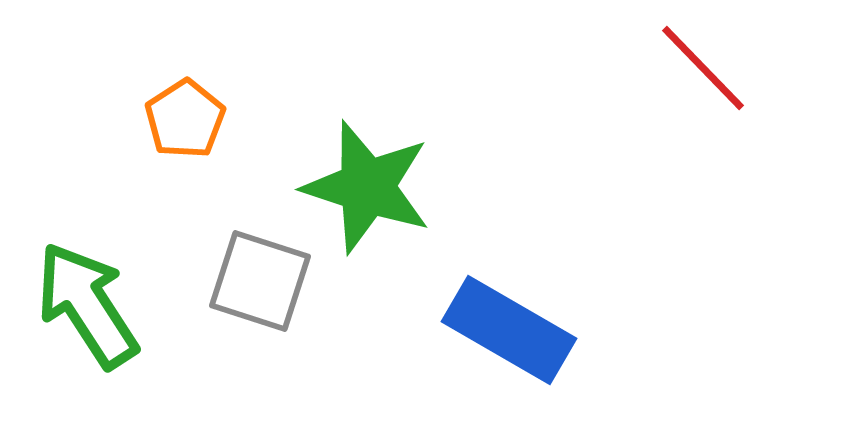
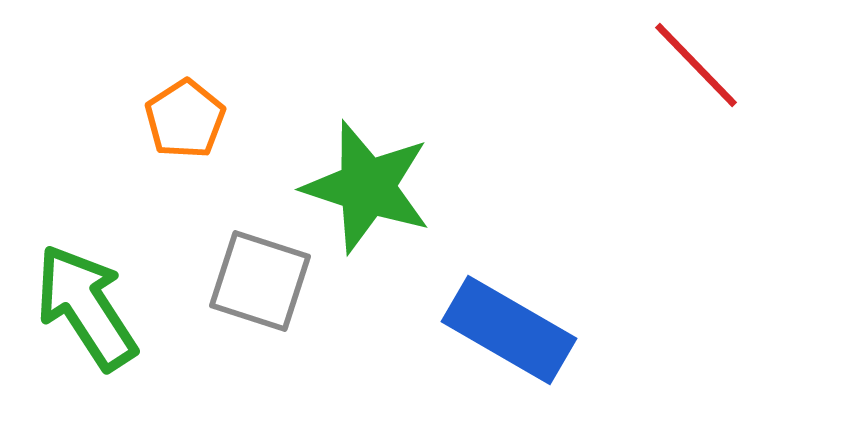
red line: moved 7 px left, 3 px up
green arrow: moved 1 px left, 2 px down
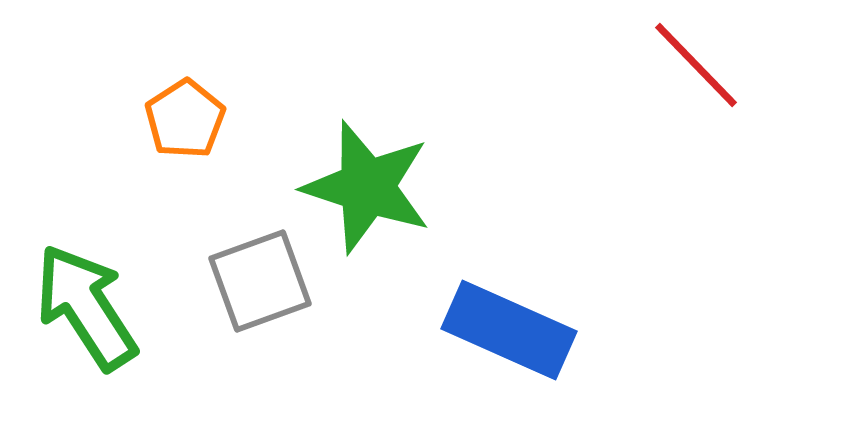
gray square: rotated 38 degrees counterclockwise
blue rectangle: rotated 6 degrees counterclockwise
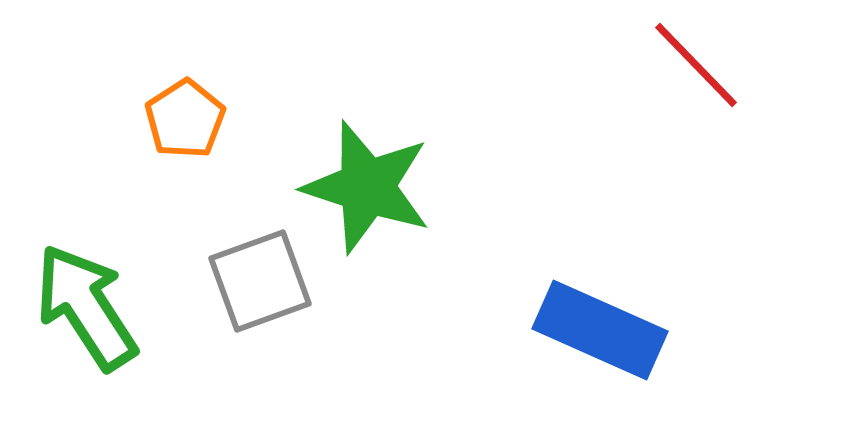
blue rectangle: moved 91 px right
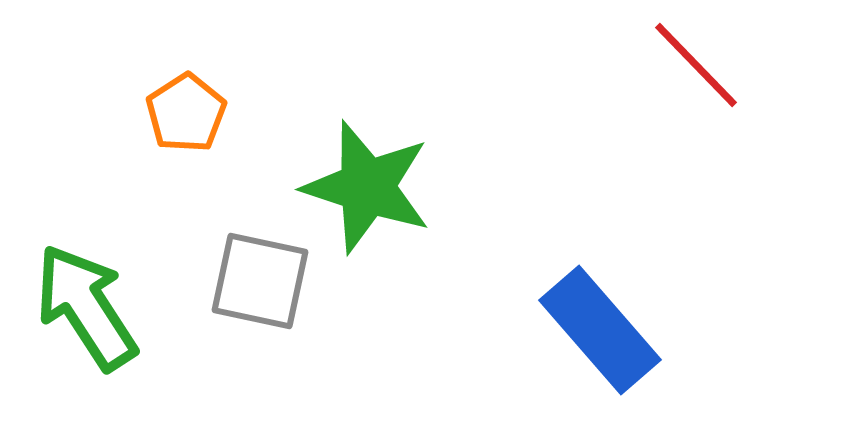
orange pentagon: moved 1 px right, 6 px up
gray square: rotated 32 degrees clockwise
blue rectangle: rotated 25 degrees clockwise
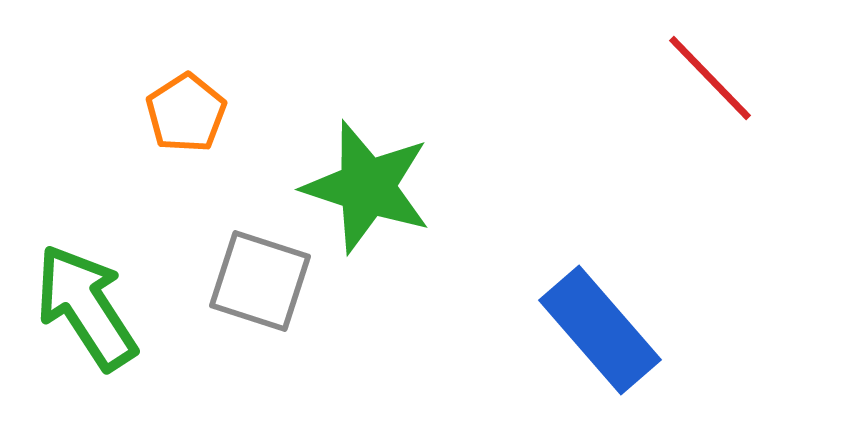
red line: moved 14 px right, 13 px down
gray square: rotated 6 degrees clockwise
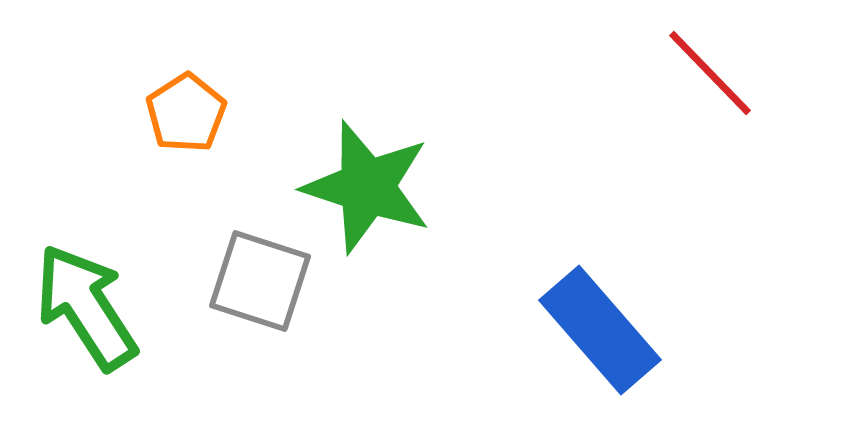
red line: moved 5 px up
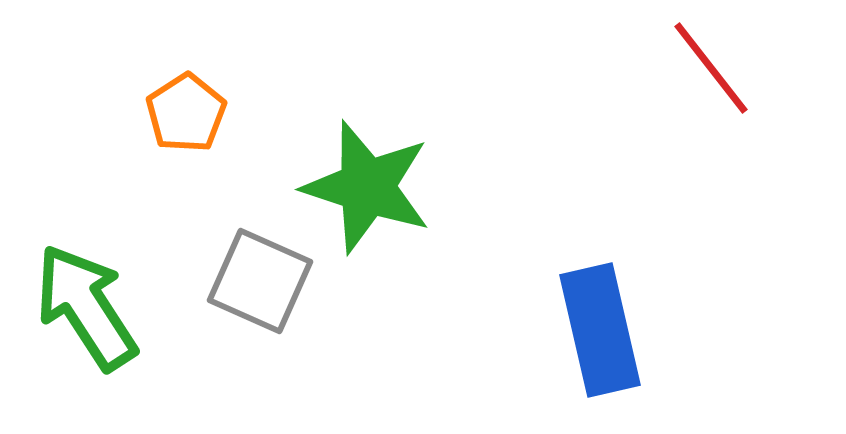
red line: moved 1 px right, 5 px up; rotated 6 degrees clockwise
gray square: rotated 6 degrees clockwise
blue rectangle: rotated 28 degrees clockwise
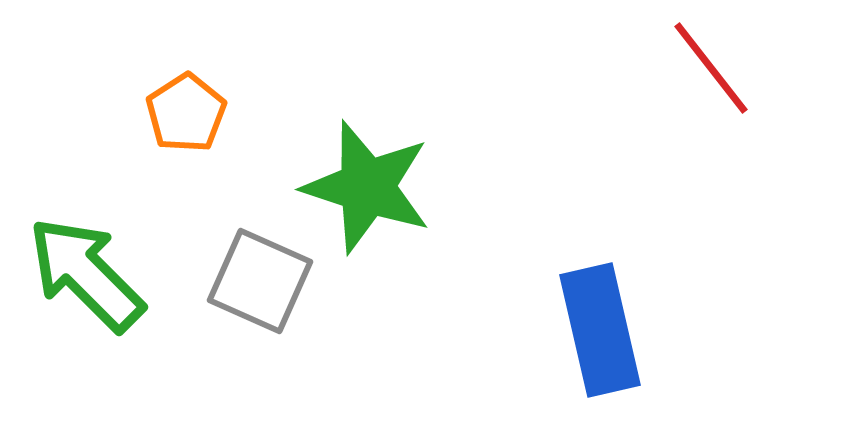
green arrow: moved 33 px up; rotated 12 degrees counterclockwise
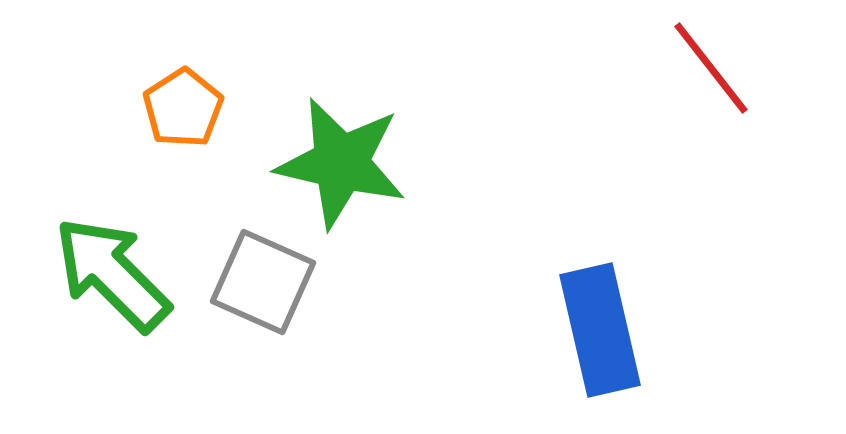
orange pentagon: moved 3 px left, 5 px up
green star: moved 26 px left, 24 px up; rotated 5 degrees counterclockwise
green arrow: moved 26 px right
gray square: moved 3 px right, 1 px down
